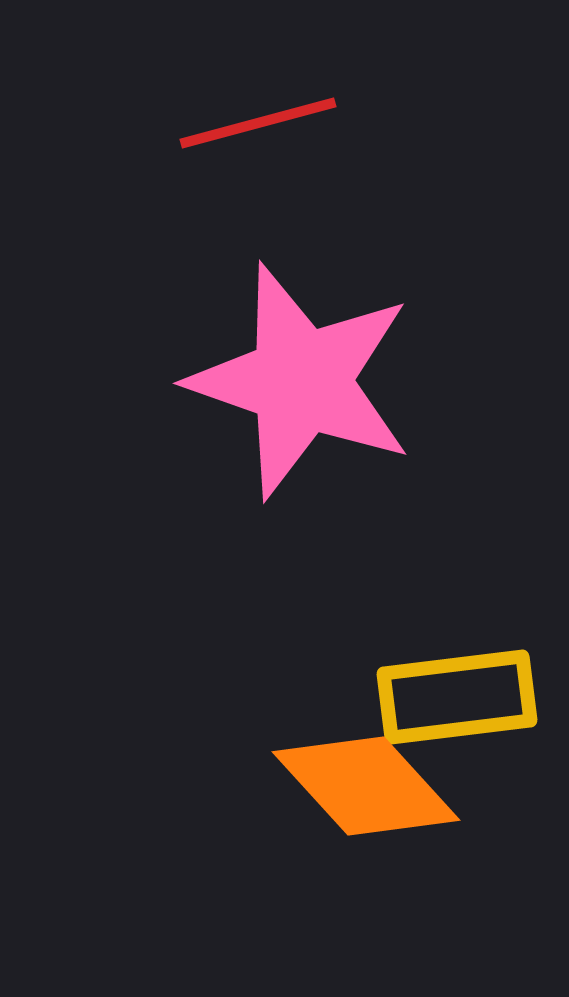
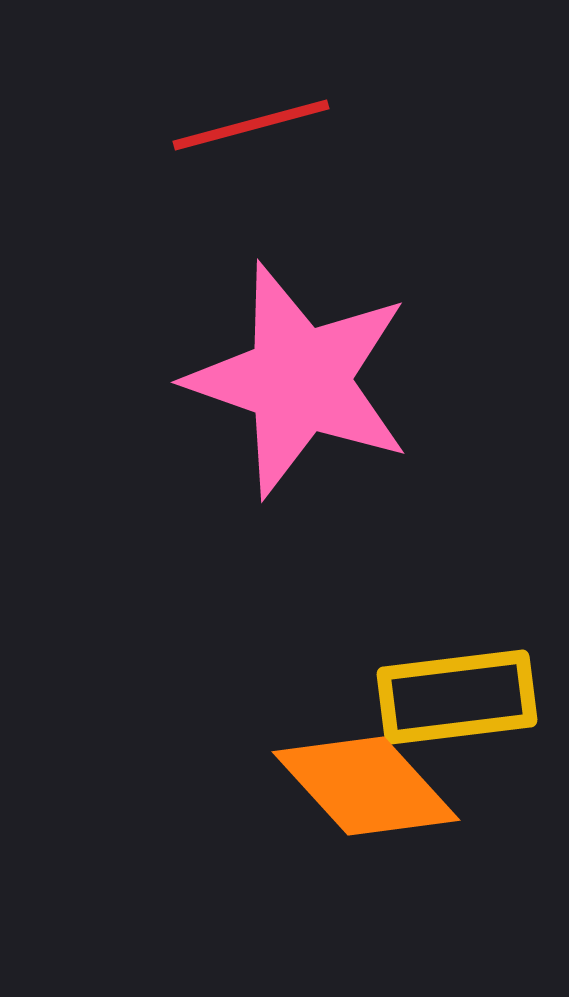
red line: moved 7 px left, 2 px down
pink star: moved 2 px left, 1 px up
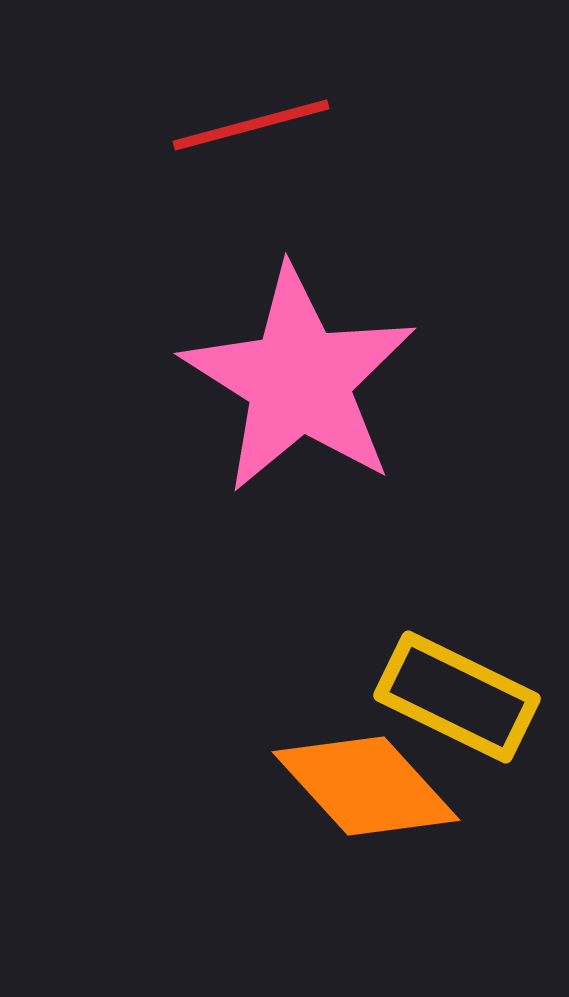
pink star: rotated 13 degrees clockwise
yellow rectangle: rotated 33 degrees clockwise
